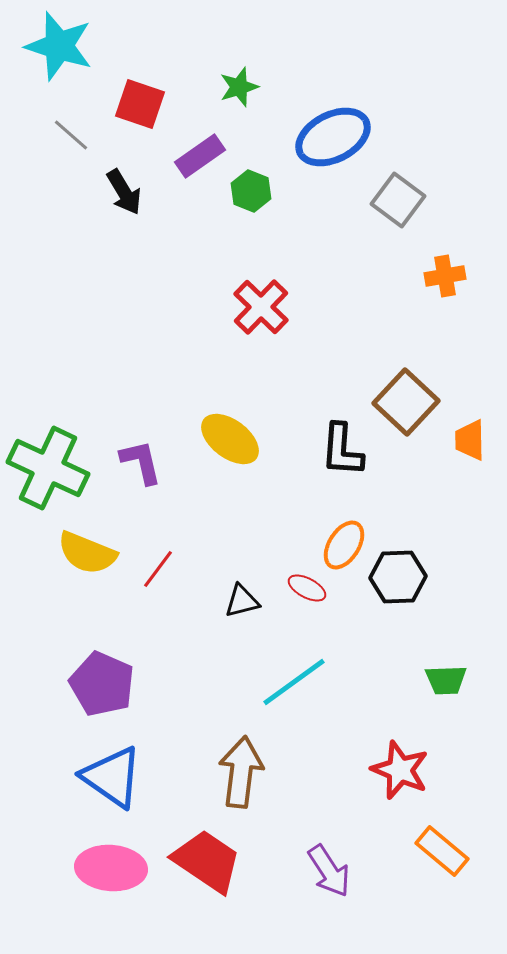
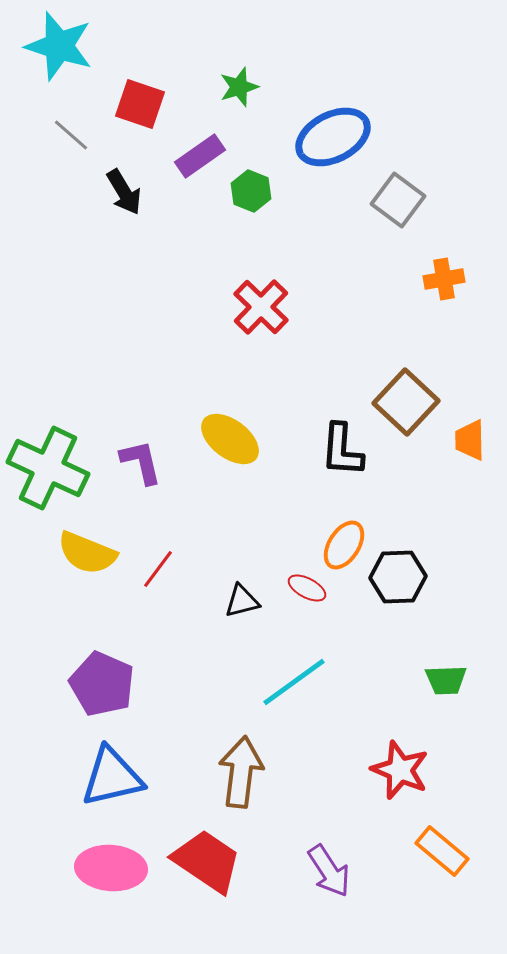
orange cross: moved 1 px left, 3 px down
blue triangle: rotated 48 degrees counterclockwise
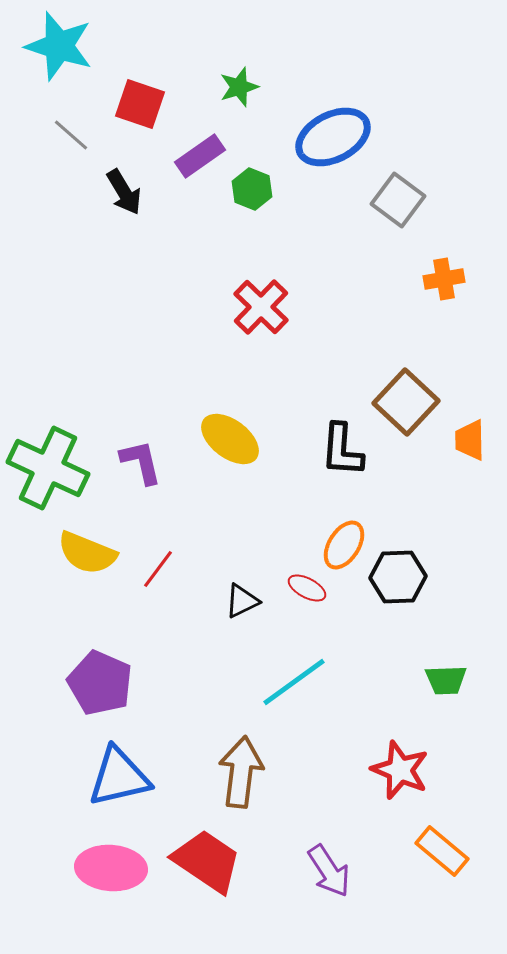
green hexagon: moved 1 px right, 2 px up
black triangle: rotated 12 degrees counterclockwise
purple pentagon: moved 2 px left, 1 px up
blue triangle: moved 7 px right
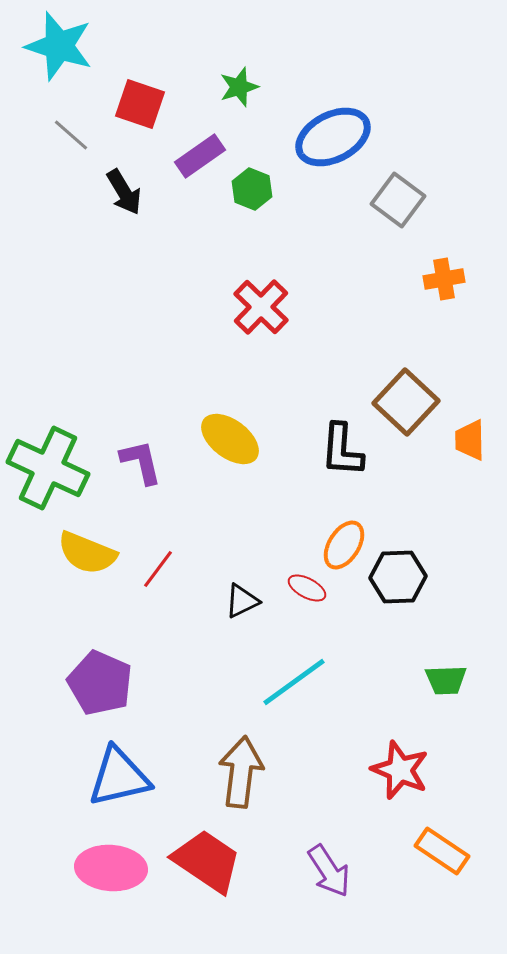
orange rectangle: rotated 6 degrees counterclockwise
